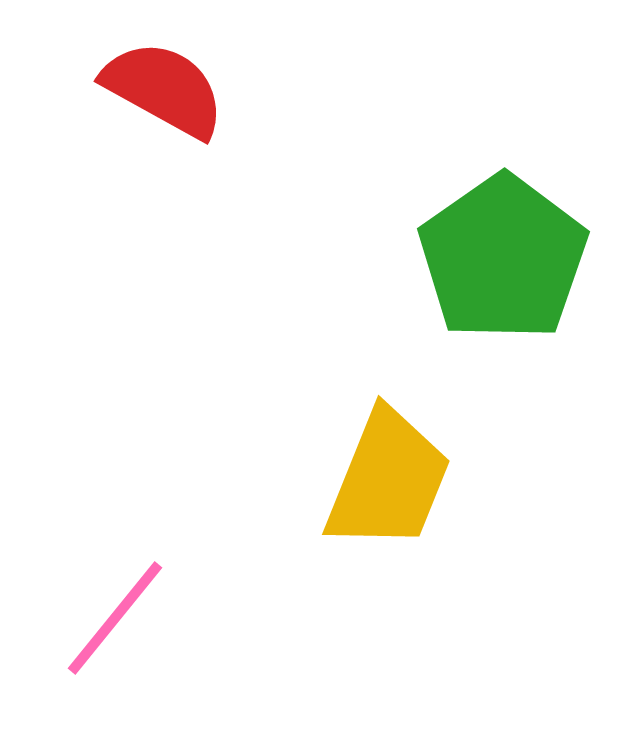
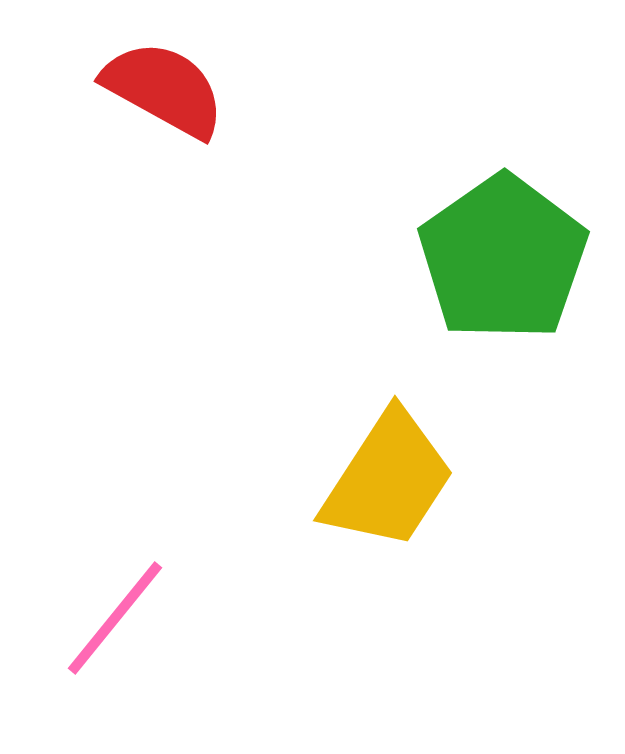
yellow trapezoid: rotated 11 degrees clockwise
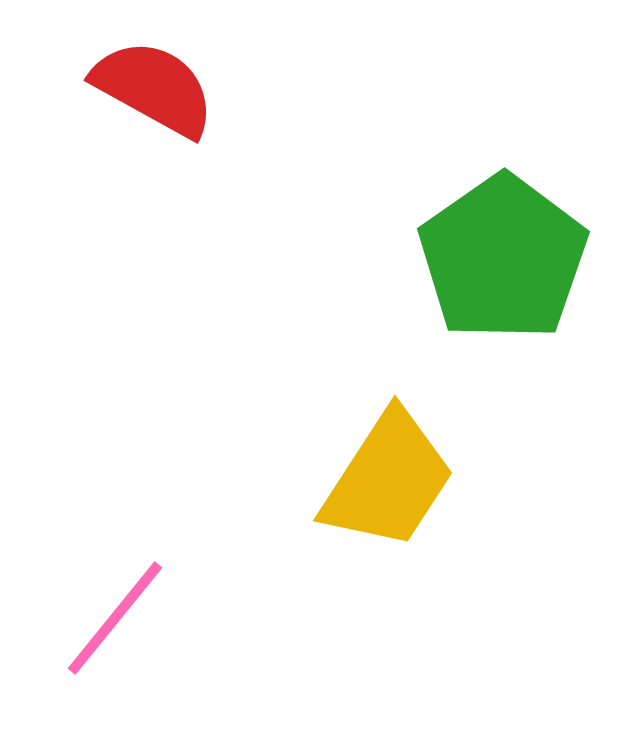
red semicircle: moved 10 px left, 1 px up
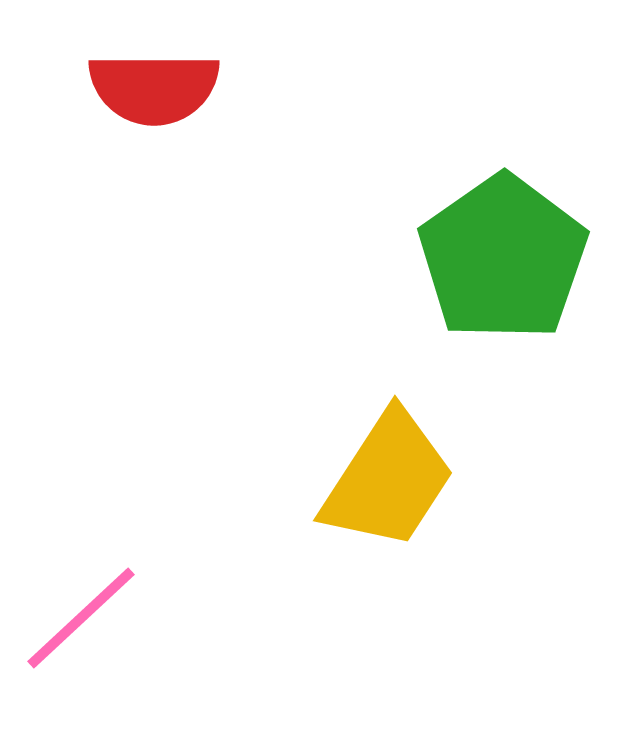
red semicircle: rotated 151 degrees clockwise
pink line: moved 34 px left; rotated 8 degrees clockwise
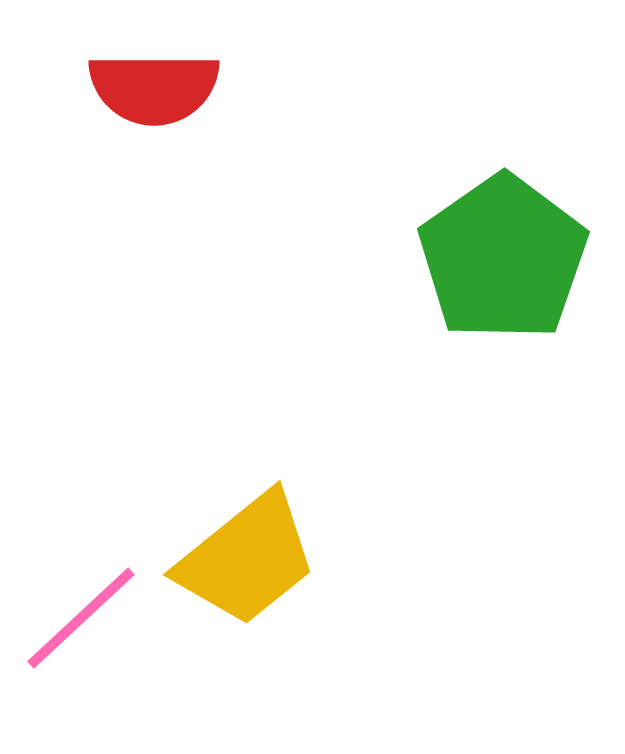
yellow trapezoid: moved 141 px left, 79 px down; rotated 18 degrees clockwise
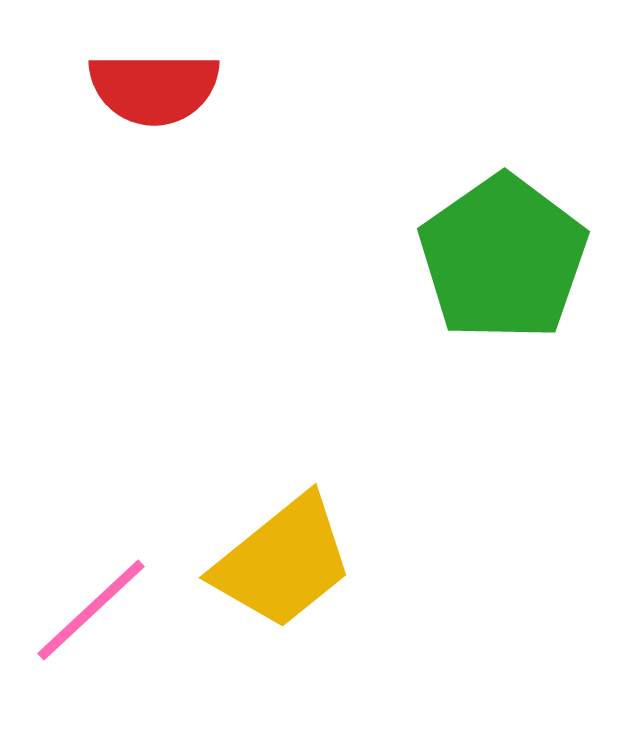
yellow trapezoid: moved 36 px right, 3 px down
pink line: moved 10 px right, 8 px up
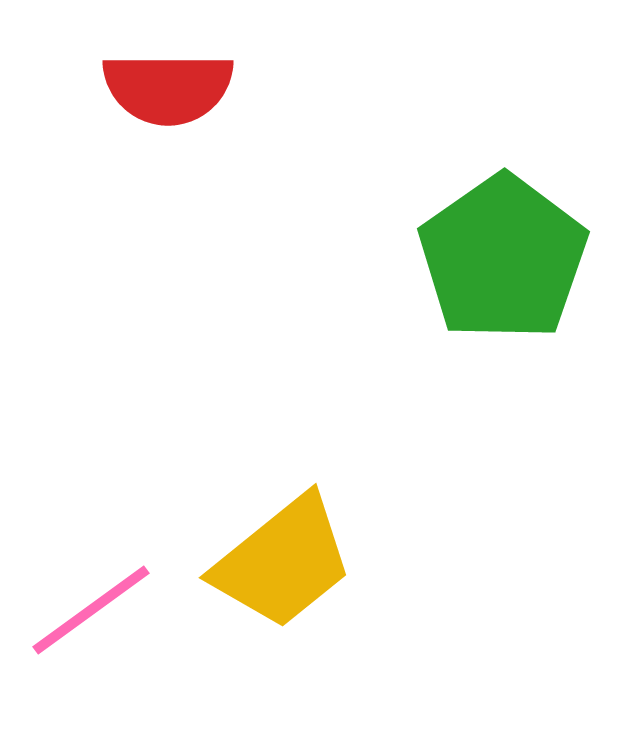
red semicircle: moved 14 px right
pink line: rotated 7 degrees clockwise
